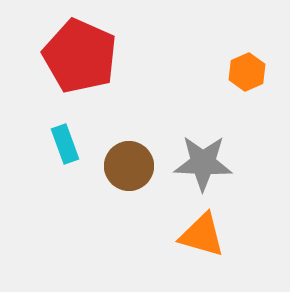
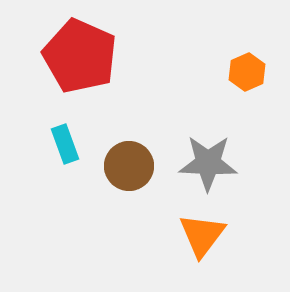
gray star: moved 5 px right
orange triangle: rotated 51 degrees clockwise
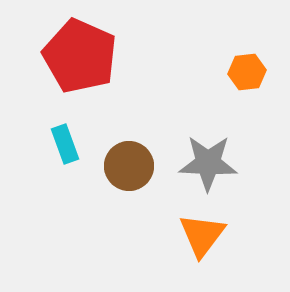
orange hexagon: rotated 18 degrees clockwise
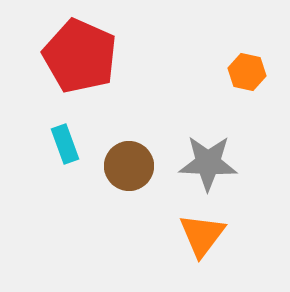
orange hexagon: rotated 18 degrees clockwise
